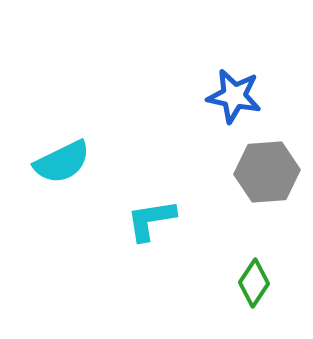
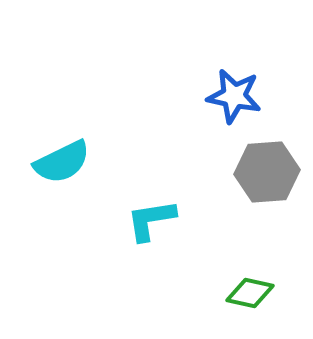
green diamond: moved 4 px left, 10 px down; rotated 69 degrees clockwise
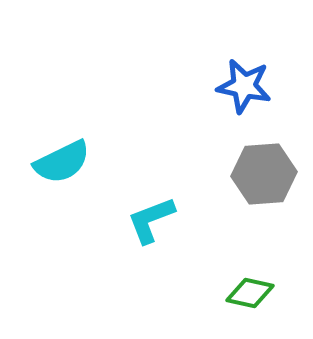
blue star: moved 10 px right, 10 px up
gray hexagon: moved 3 px left, 2 px down
cyan L-shape: rotated 12 degrees counterclockwise
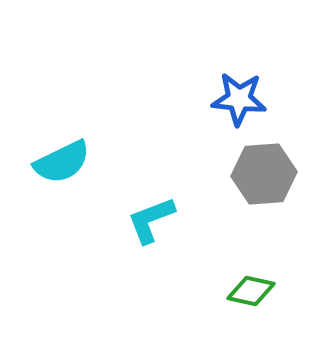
blue star: moved 5 px left, 13 px down; rotated 6 degrees counterclockwise
green diamond: moved 1 px right, 2 px up
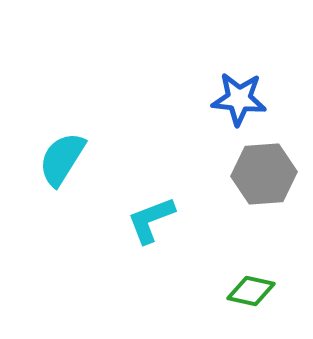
cyan semicircle: moved 3 px up; rotated 148 degrees clockwise
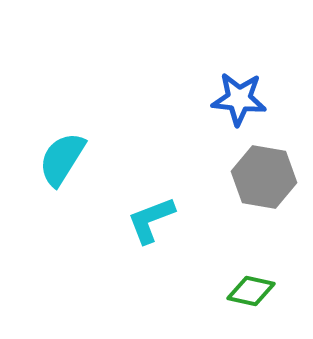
gray hexagon: moved 3 px down; rotated 14 degrees clockwise
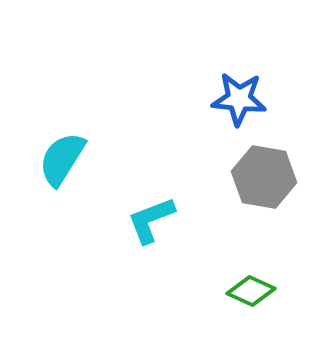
green diamond: rotated 12 degrees clockwise
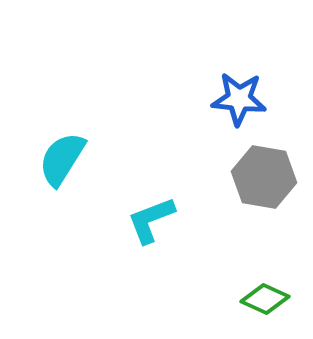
green diamond: moved 14 px right, 8 px down
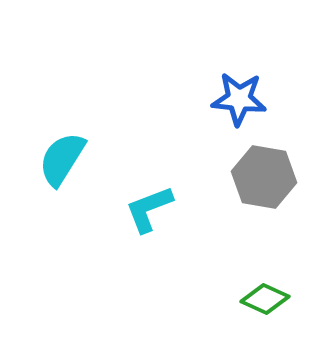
cyan L-shape: moved 2 px left, 11 px up
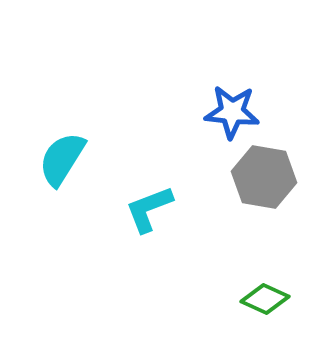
blue star: moved 7 px left, 13 px down
